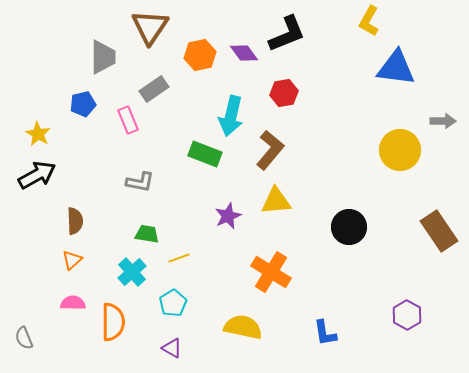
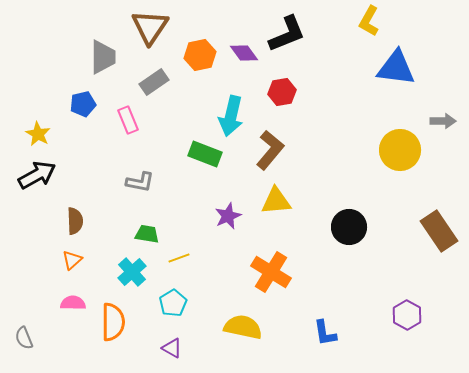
gray rectangle: moved 7 px up
red hexagon: moved 2 px left, 1 px up
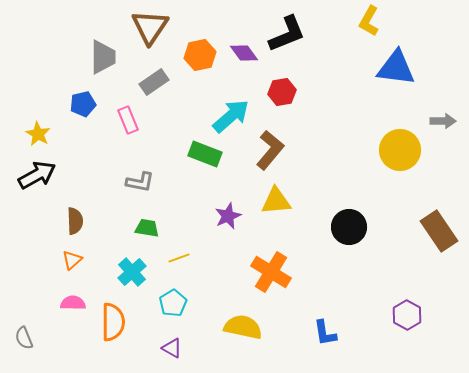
cyan arrow: rotated 144 degrees counterclockwise
green trapezoid: moved 6 px up
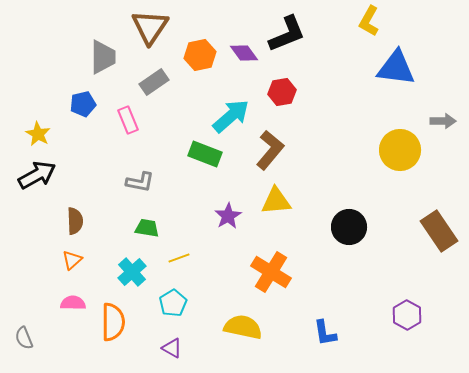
purple star: rotated 8 degrees counterclockwise
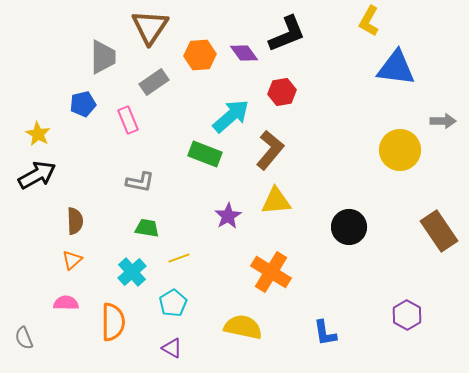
orange hexagon: rotated 8 degrees clockwise
pink semicircle: moved 7 px left
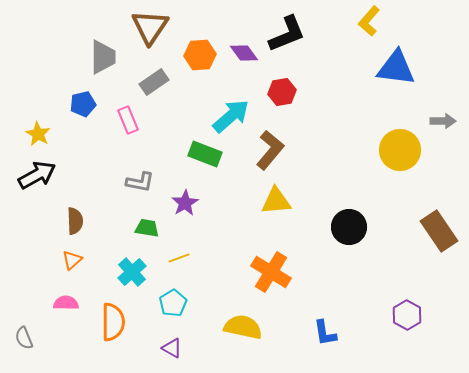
yellow L-shape: rotated 12 degrees clockwise
purple star: moved 43 px left, 13 px up
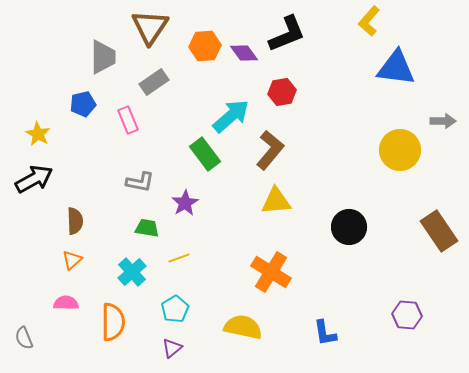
orange hexagon: moved 5 px right, 9 px up
green rectangle: rotated 32 degrees clockwise
black arrow: moved 3 px left, 4 px down
cyan pentagon: moved 2 px right, 6 px down
purple hexagon: rotated 24 degrees counterclockwise
purple triangle: rotated 50 degrees clockwise
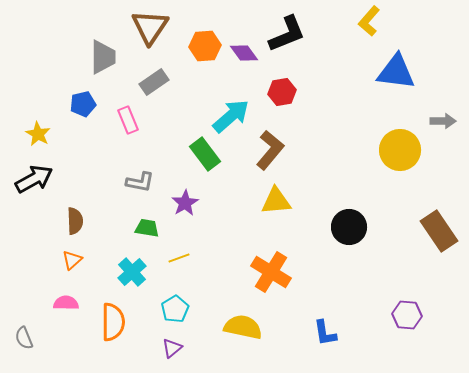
blue triangle: moved 4 px down
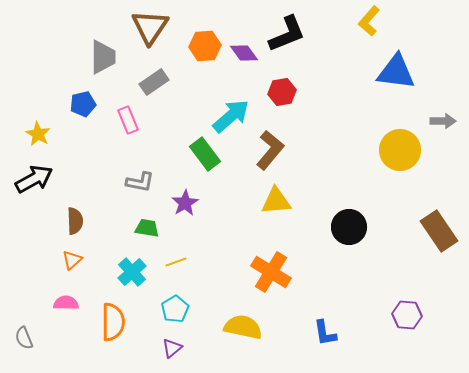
yellow line: moved 3 px left, 4 px down
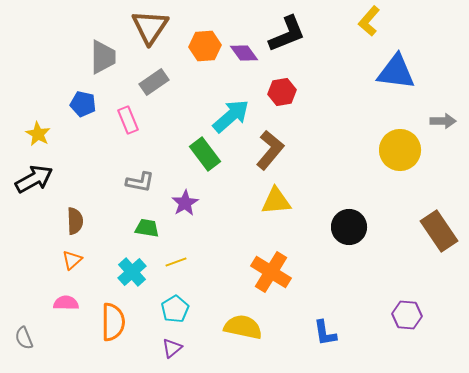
blue pentagon: rotated 25 degrees clockwise
